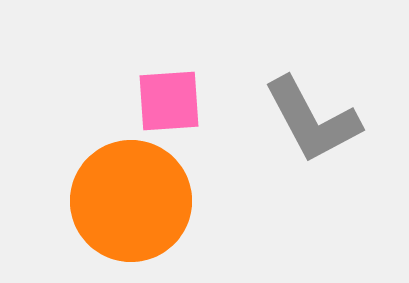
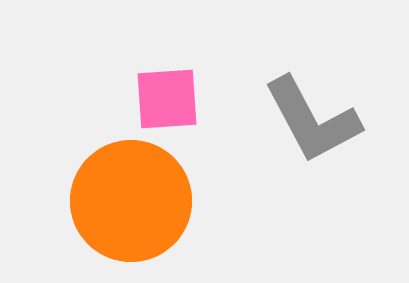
pink square: moved 2 px left, 2 px up
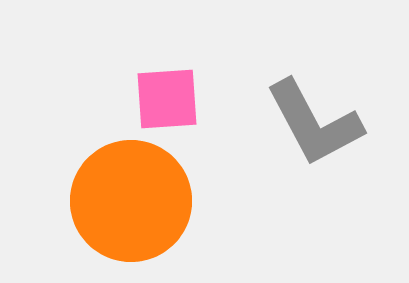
gray L-shape: moved 2 px right, 3 px down
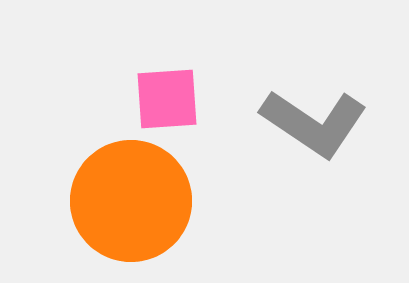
gray L-shape: rotated 28 degrees counterclockwise
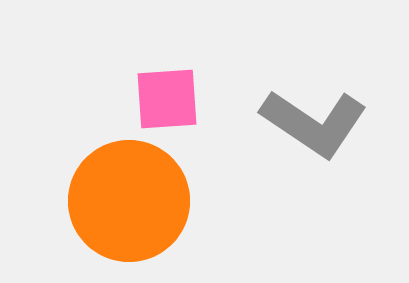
orange circle: moved 2 px left
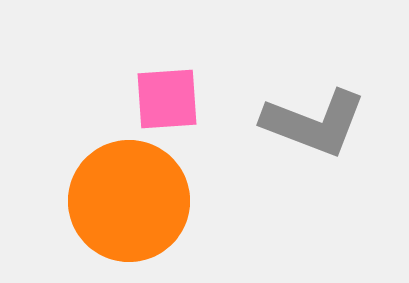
gray L-shape: rotated 13 degrees counterclockwise
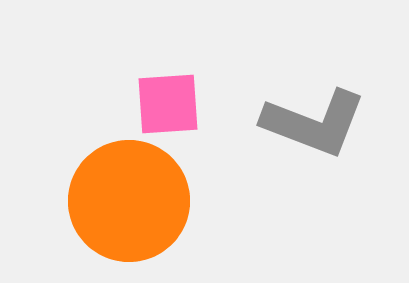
pink square: moved 1 px right, 5 px down
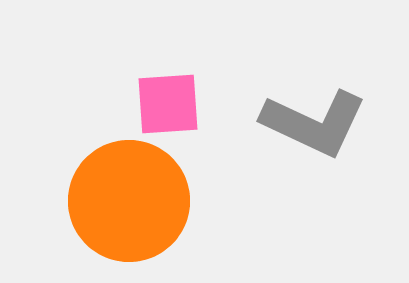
gray L-shape: rotated 4 degrees clockwise
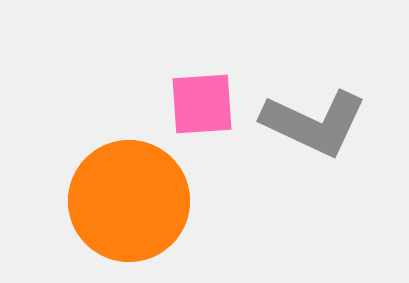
pink square: moved 34 px right
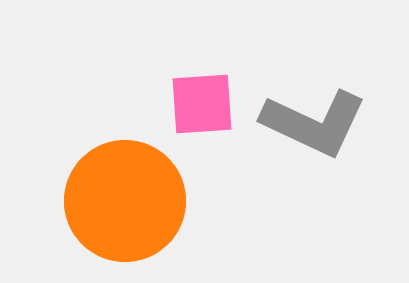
orange circle: moved 4 px left
